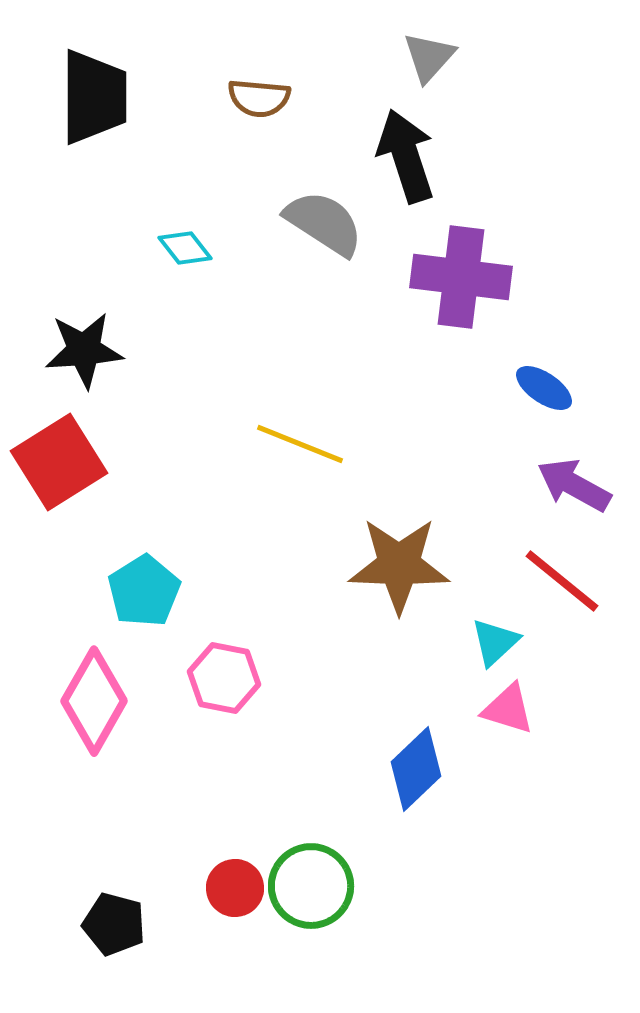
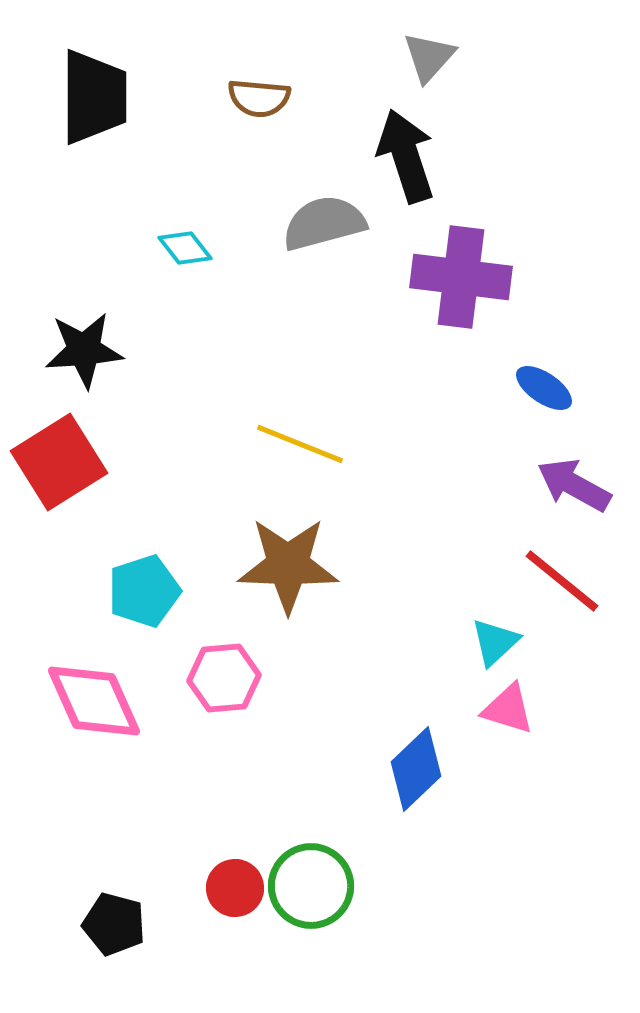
gray semicircle: rotated 48 degrees counterclockwise
brown star: moved 111 px left
cyan pentagon: rotated 14 degrees clockwise
pink hexagon: rotated 16 degrees counterclockwise
pink diamond: rotated 54 degrees counterclockwise
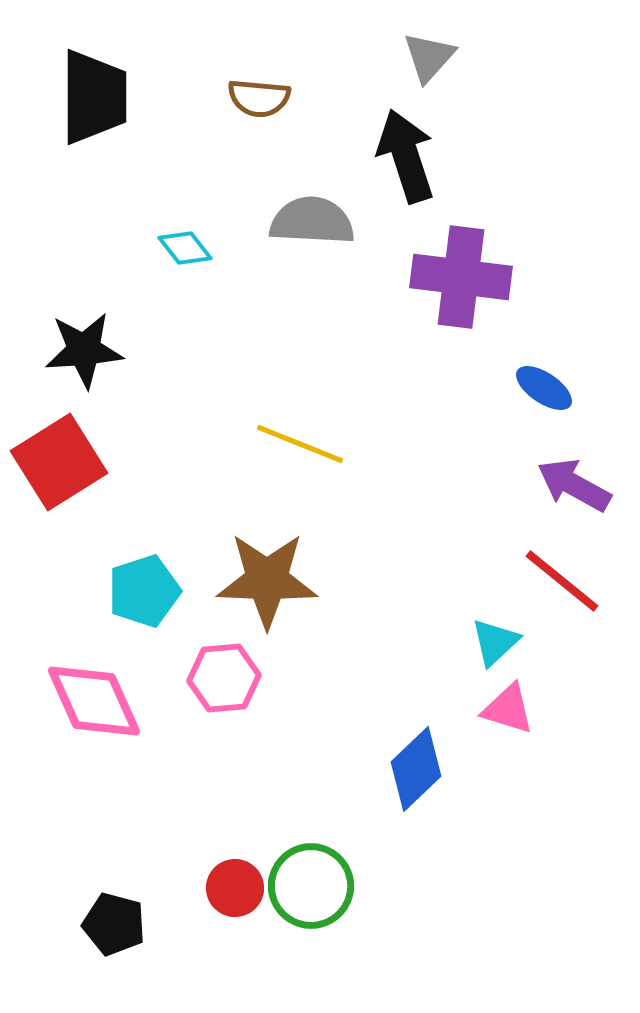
gray semicircle: moved 12 px left, 2 px up; rotated 18 degrees clockwise
brown star: moved 21 px left, 15 px down
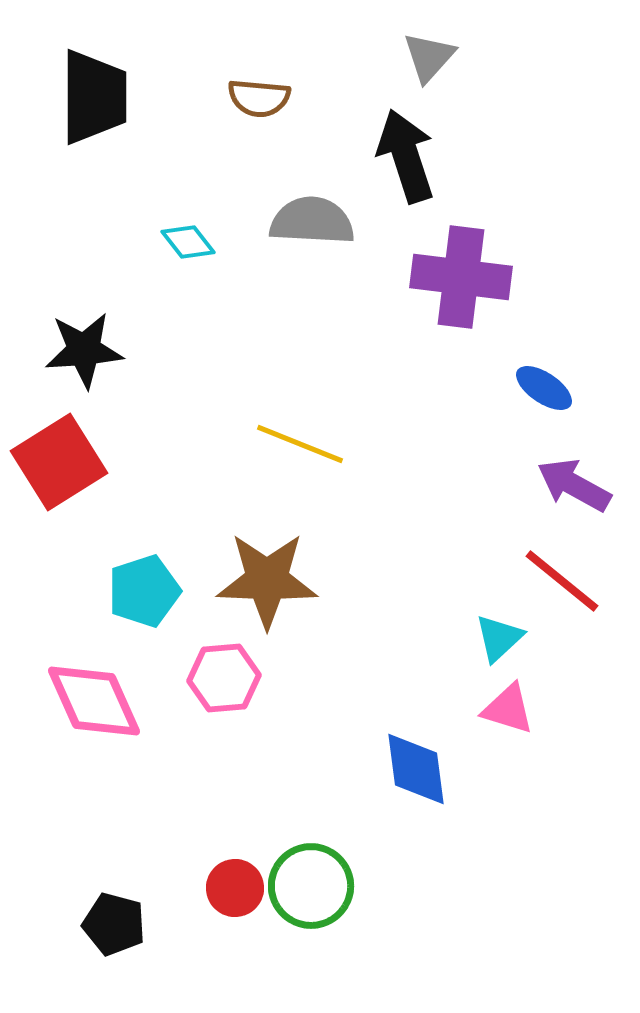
cyan diamond: moved 3 px right, 6 px up
cyan triangle: moved 4 px right, 4 px up
blue diamond: rotated 54 degrees counterclockwise
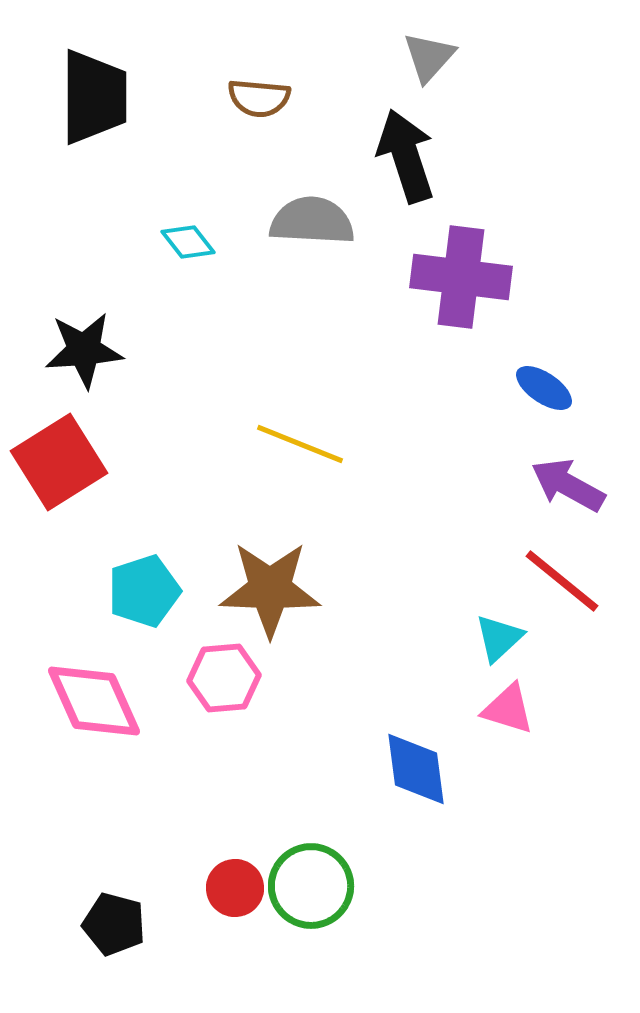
purple arrow: moved 6 px left
brown star: moved 3 px right, 9 px down
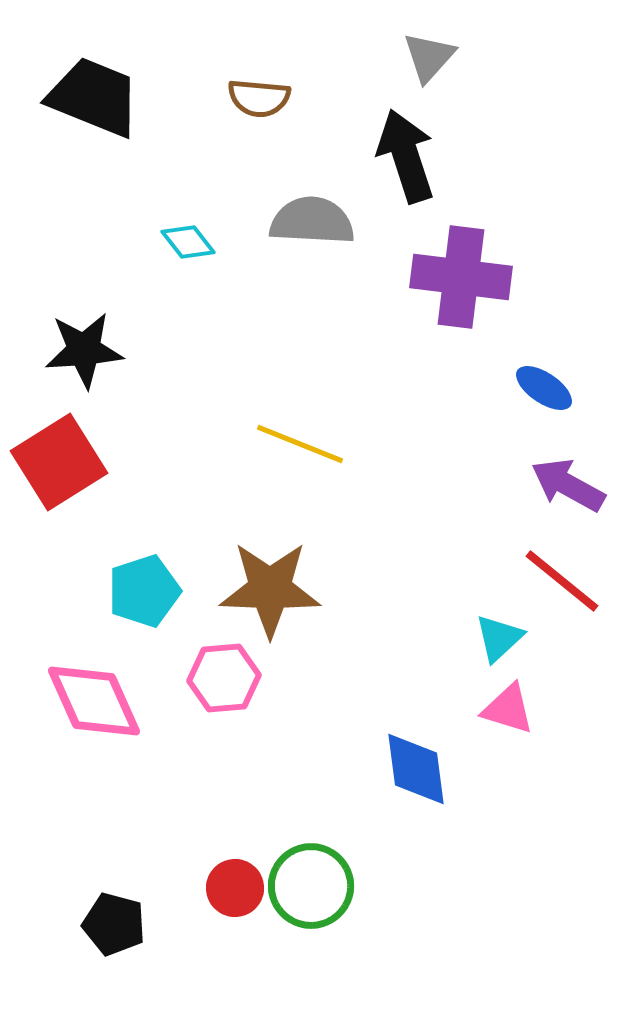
black trapezoid: rotated 68 degrees counterclockwise
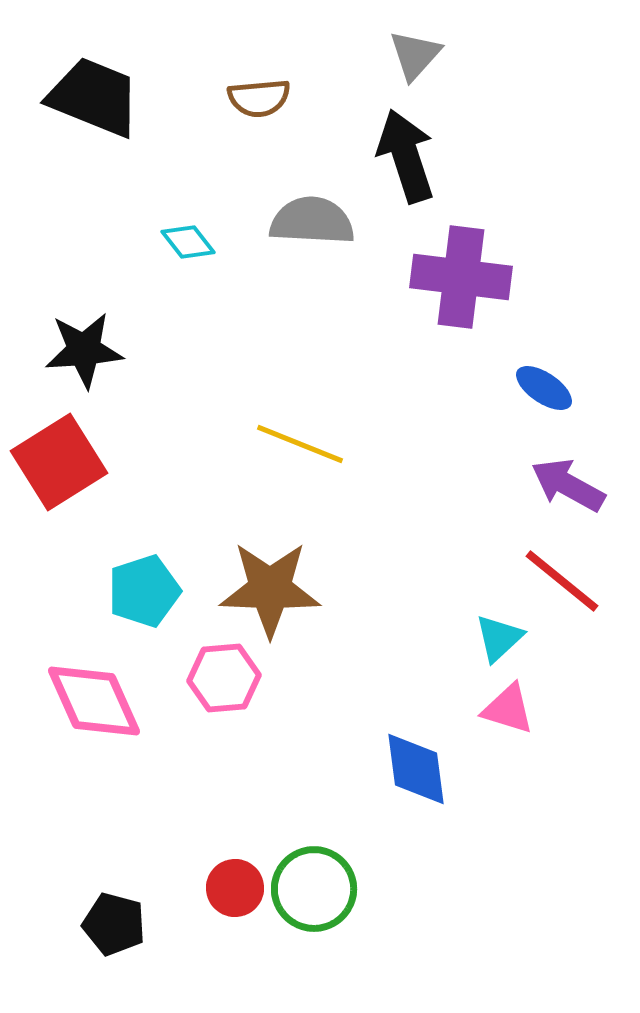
gray triangle: moved 14 px left, 2 px up
brown semicircle: rotated 10 degrees counterclockwise
green circle: moved 3 px right, 3 px down
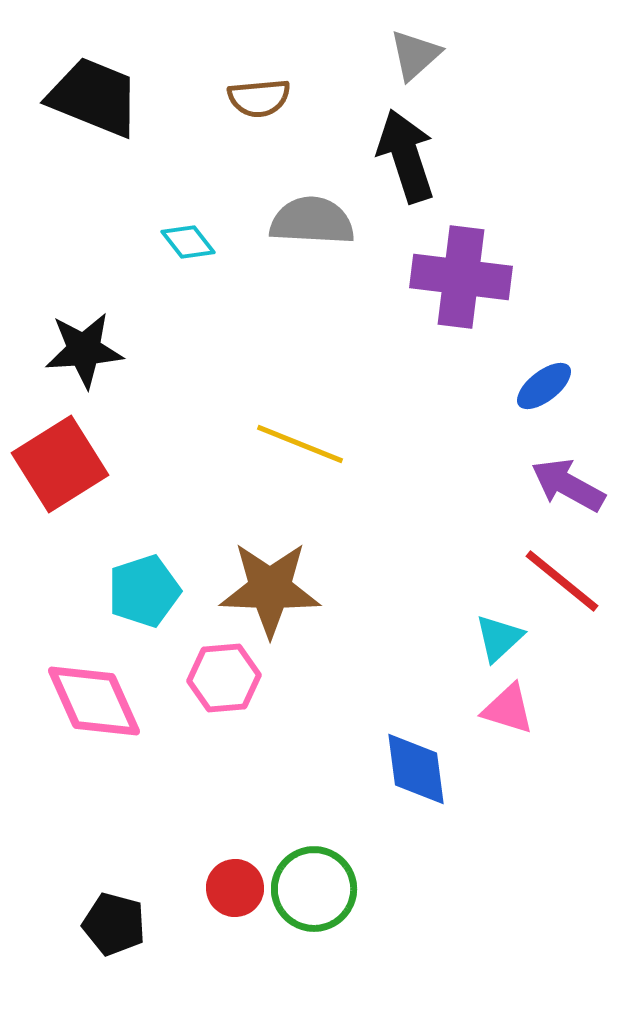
gray triangle: rotated 6 degrees clockwise
blue ellipse: moved 2 px up; rotated 72 degrees counterclockwise
red square: moved 1 px right, 2 px down
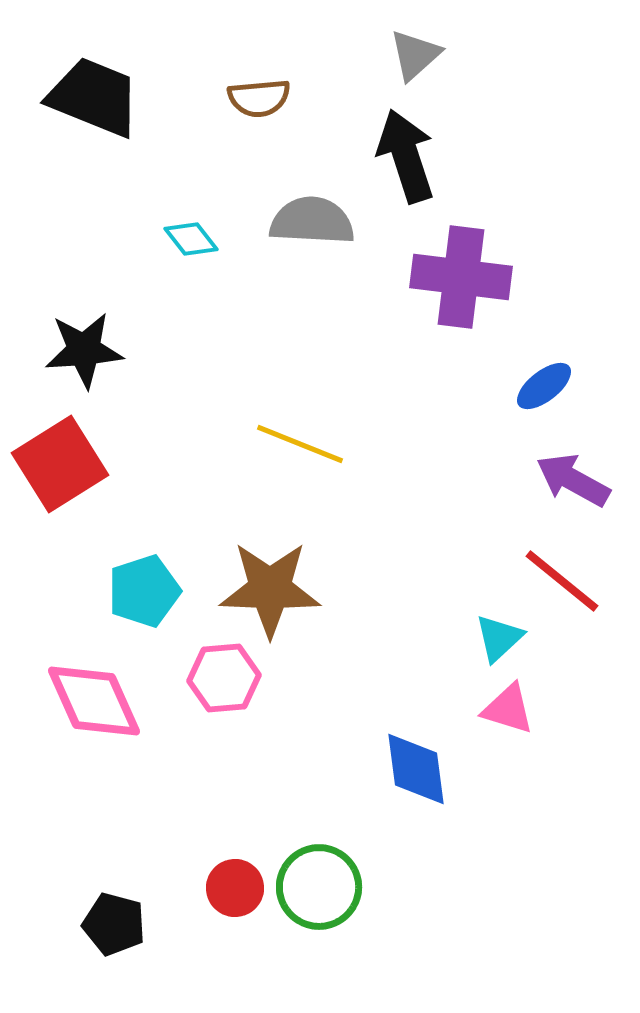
cyan diamond: moved 3 px right, 3 px up
purple arrow: moved 5 px right, 5 px up
green circle: moved 5 px right, 2 px up
